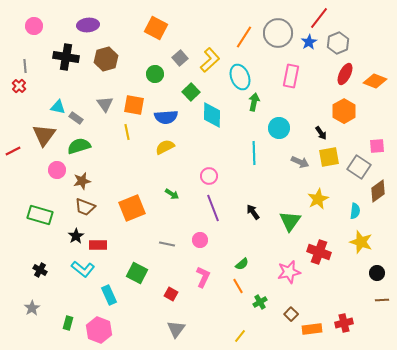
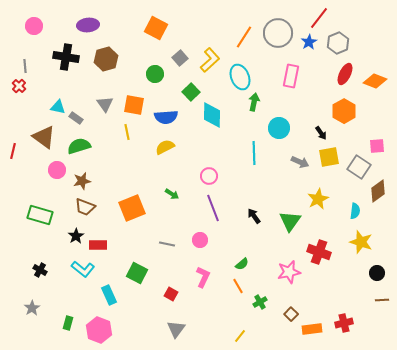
brown triangle at (44, 135): moved 2 px down; rotated 30 degrees counterclockwise
red line at (13, 151): rotated 49 degrees counterclockwise
black arrow at (253, 212): moved 1 px right, 4 px down
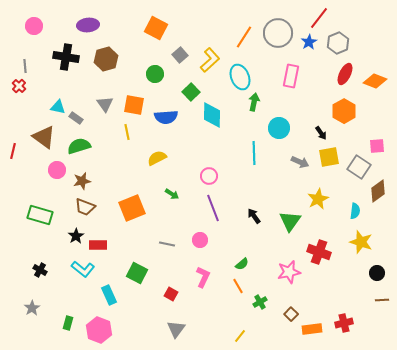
gray square at (180, 58): moved 3 px up
yellow semicircle at (165, 147): moved 8 px left, 11 px down
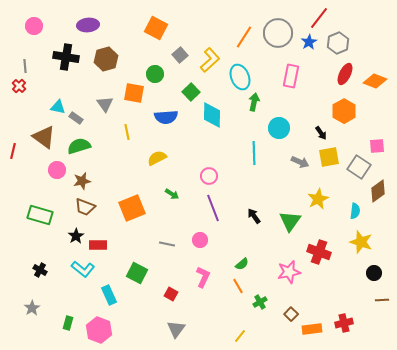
orange square at (134, 105): moved 12 px up
black circle at (377, 273): moved 3 px left
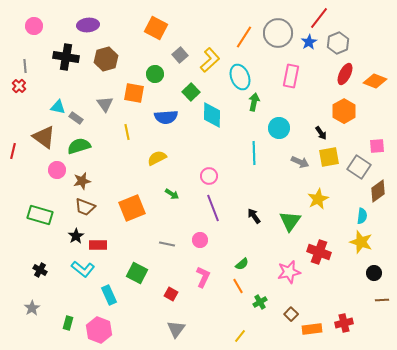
cyan semicircle at (355, 211): moved 7 px right, 5 px down
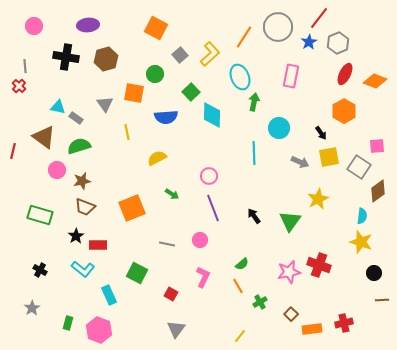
gray circle at (278, 33): moved 6 px up
yellow L-shape at (210, 60): moved 6 px up
red cross at (319, 252): moved 13 px down
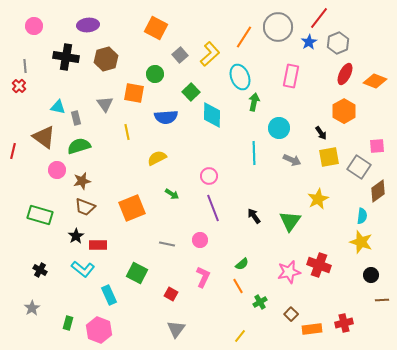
gray rectangle at (76, 118): rotated 40 degrees clockwise
gray arrow at (300, 162): moved 8 px left, 2 px up
black circle at (374, 273): moved 3 px left, 2 px down
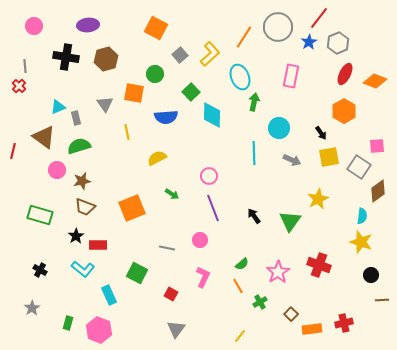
cyan triangle at (58, 107): rotated 35 degrees counterclockwise
gray line at (167, 244): moved 4 px down
pink star at (289, 272): moved 11 px left; rotated 20 degrees counterclockwise
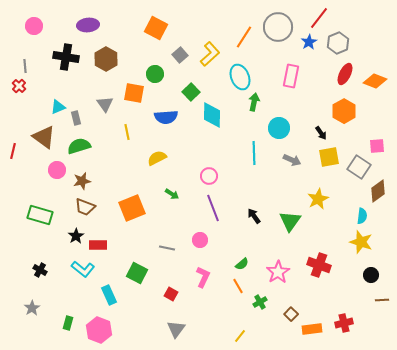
brown hexagon at (106, 59): rotated 15 degrees counterclockwise
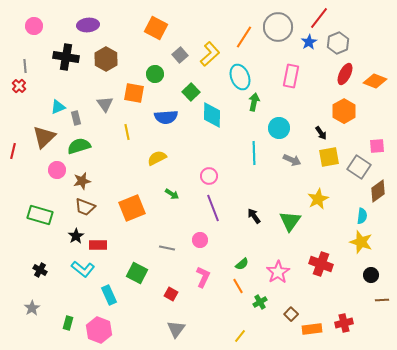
brown triangle at (44, 137): rotated 40 degrees clockwise
red cross at (319, 265): moved 2 px right, 1 px up
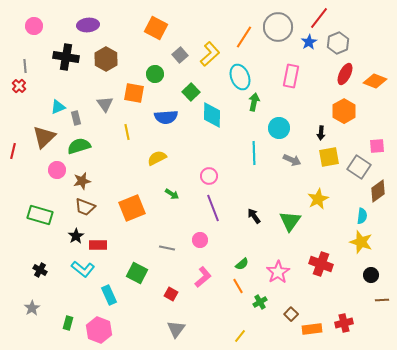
black arrow at (321, 133): rotated 40 degrees clockwise
pink L-shape at (203, 277): rotated 25 degrees clockwise
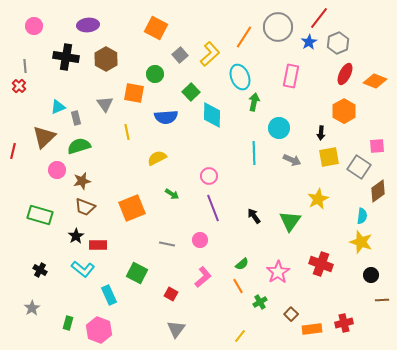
gray line at (167, 248): moved 4 px up
